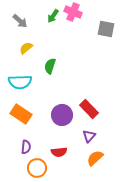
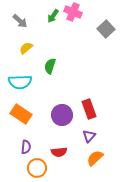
gray square: rotated 36 degrees clockwise
red rectangle: rotated 24 degrees clockwise
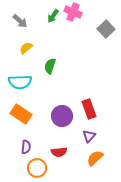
purple circle: moved 1 px down
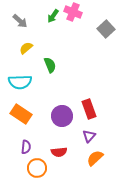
green semicircle: moved 1 px up; rotated 140 degrees clockwise
